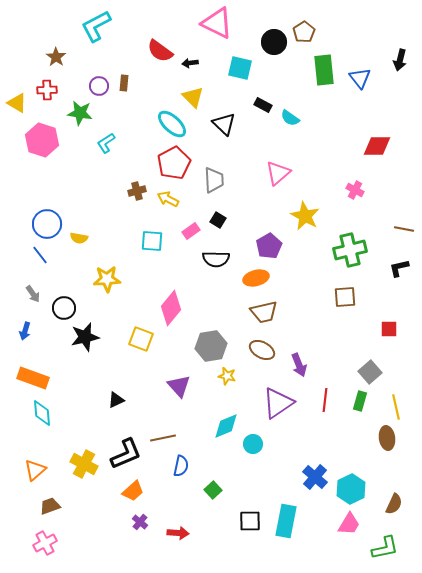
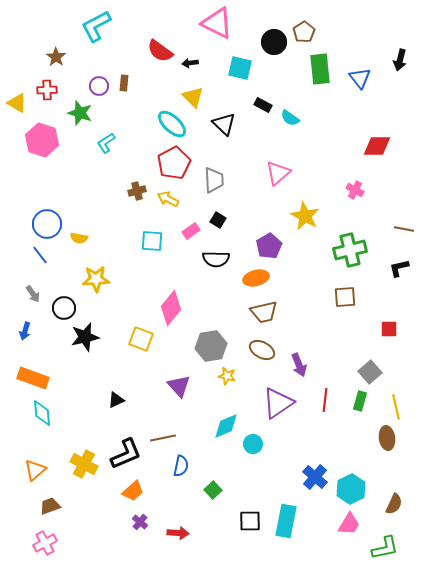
green rectangle at (324, 70): moved 4 px left, 1 px up
green star at (80, 113): rotated 10 degrees clockwise
yellow star at (107, 279): moved 11 px left
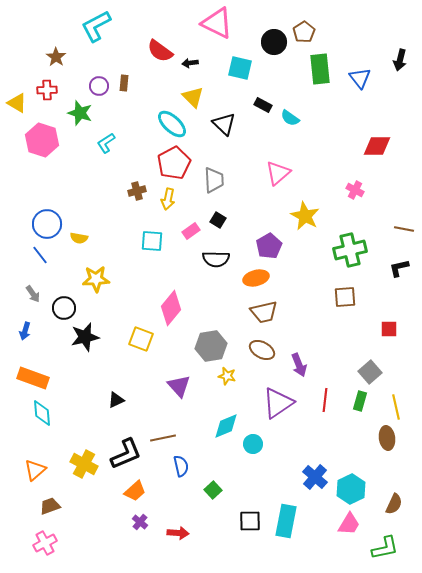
yellow arrow at (168, 199): rotated 105 degrees counterclockwise
blue semicircle at (181, 466): rotated 25 degrees counterclockwise
orange trapezoid at (133, 491): moved 2 px right
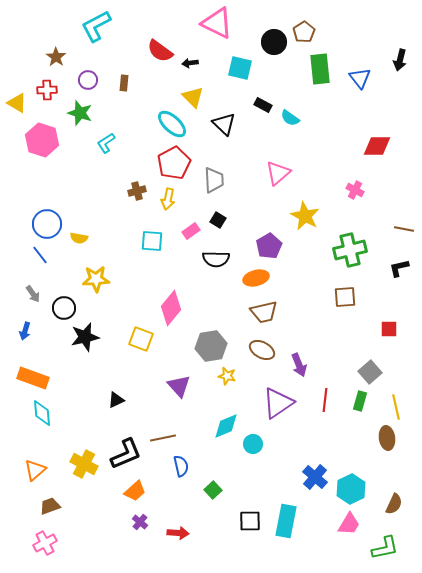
purple circle at (99, 86): moved 11 px left, 6 px up
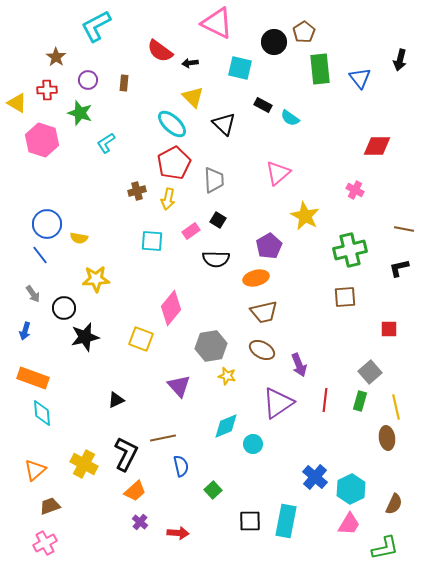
black L-shape at (126, 454): rotated 40 degrees counterclockwise
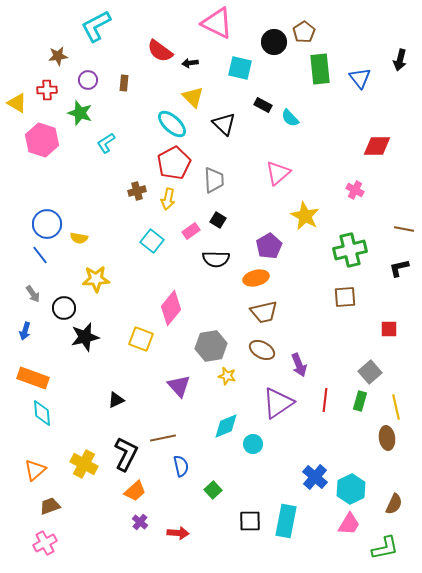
brown star at (56, 57): moved 2 px right, 1 px up; rotated 30 degrees clockwise
cyan semicircle at (290, 118): rotated 12 degrees clockwise
cyan square at (152, 241): rotated 35 degrees clockwise
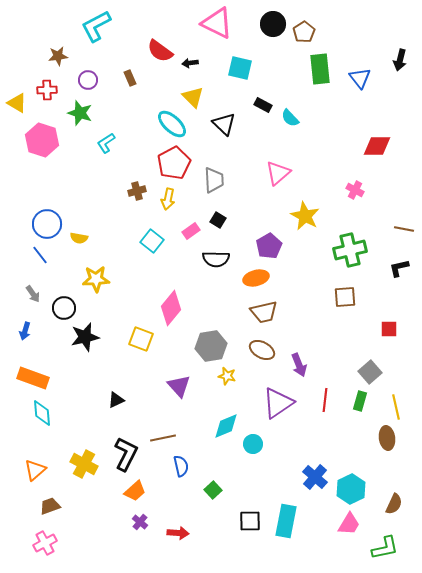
black circle at (274, 42): moved 1 px left, 18 px up
brown rectangle at (124, 83): moved 6 px right, 5 px up; rotated 28 degrees counterclockwise
